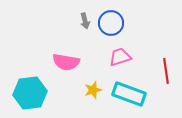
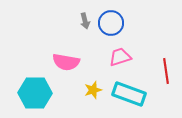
cyan hexagon: moved 5 px right; rotated 8 degrees clockwise
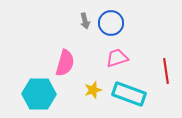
pink trapezoid: moved 3 px left, 1 px down
pink semicircle: moved 1 px left, 1 px down; rotated 84 degrees counterclockwise
cyan hexagon: moved 4 px right, 1 px down
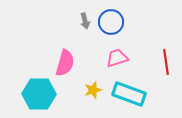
blue circle: moved 1 px up
red line: moved 9 px up
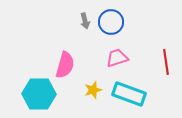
pink semicircle: moved 2 px down
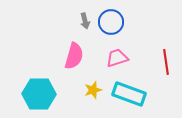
pink semicircle: moved 9 px right, 9 px up
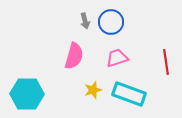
cyan hexagon: moved 12 px left
